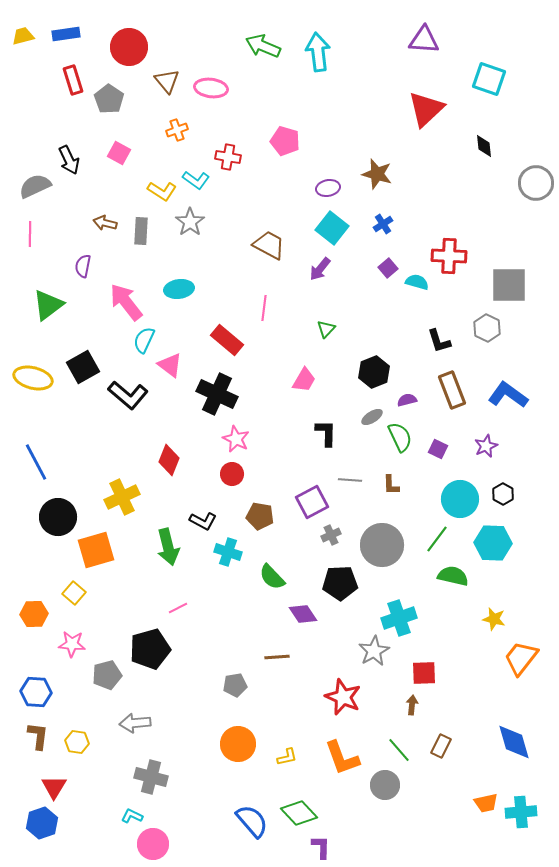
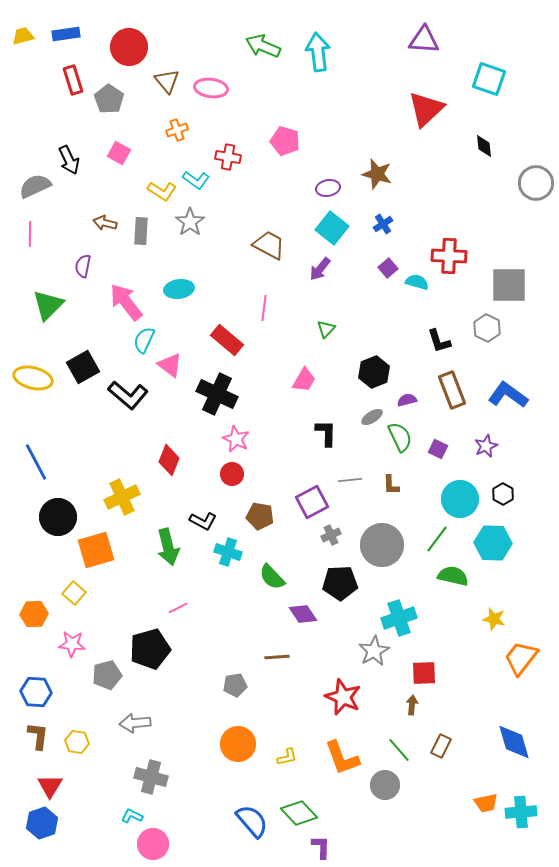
green triangle at (48, 305): rotated 8 degrees counterclockwise
gray line at (350, 480): rotated 10 degrees counterclockwise
red triangle at (54, 787): moved 4 px left, 1 px up
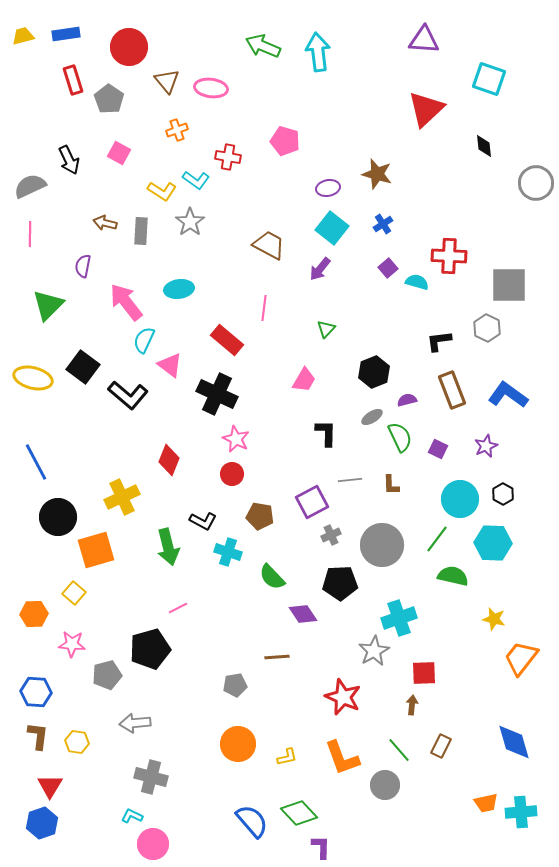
gray semicircle at (35, 186): moved 5 px left
black L-shape at (439, 341): rotated 100 degrees clockwise
black square at (83, 367): rotated 24 degrees counterclockwise
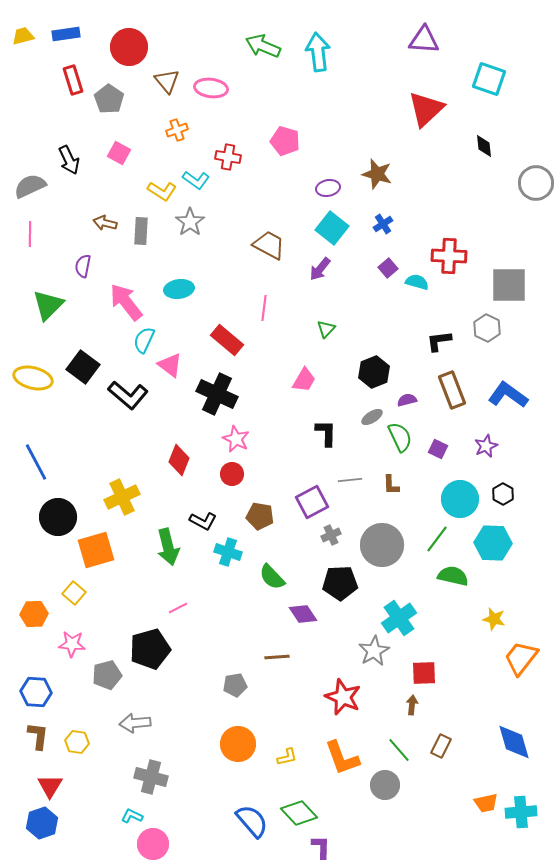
red diamond at (169, 460): moved 10 px right
cyan cross at (399, 618): rotated 16 degrees counterclockwise
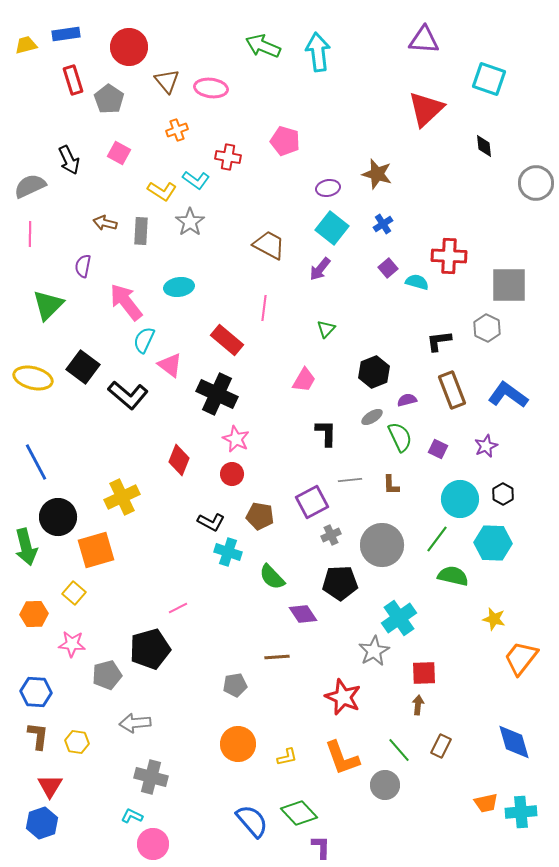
yellow trapezoid at (23, 36): moved 3 px right, 9 px down
cyan ellipse at (179, 289): moved 2 px up
black L-shape at (203, 521): moved 8 px right, 1 px down
green arrow at (168, 547): moved 142 px left
brown arrow at (412, 705): moved 6 px right
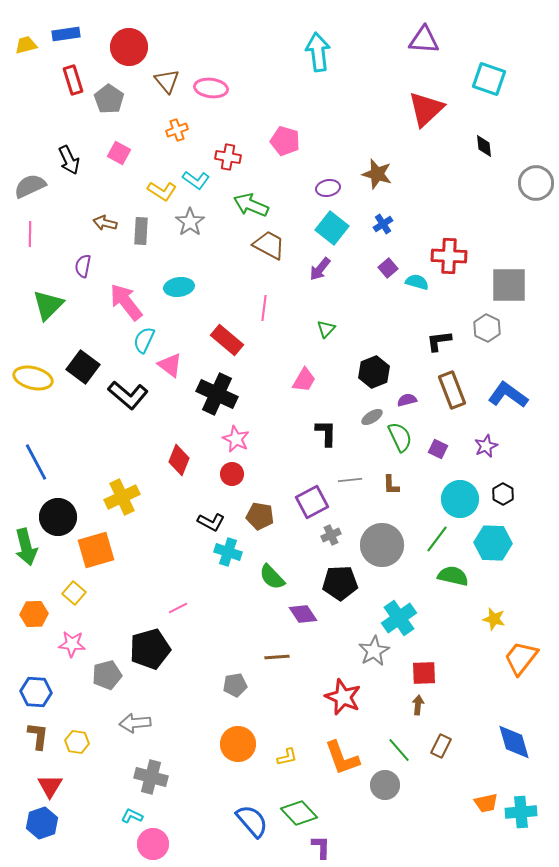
green arrow at (263, 46): moved 12 px left, 159 px down
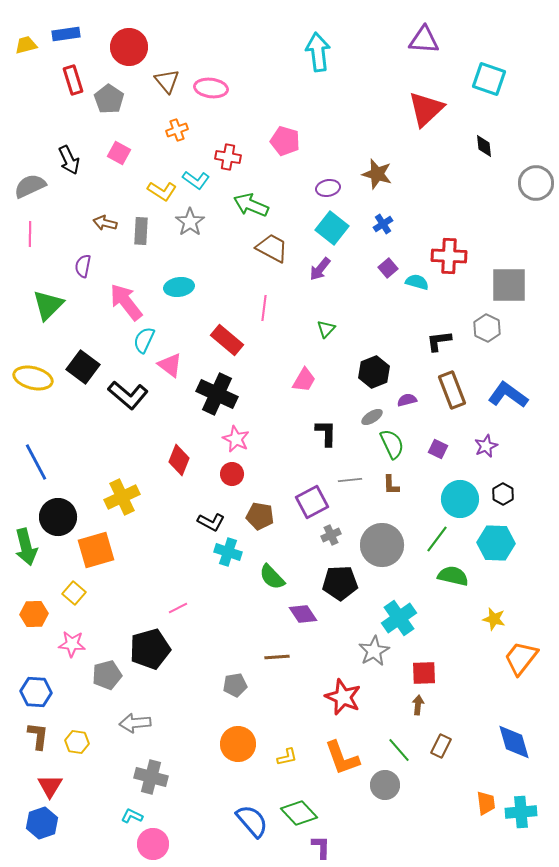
brown trapezoid at (269, 245): moved 3 px right, 3 px down
green semicircle at (400, 437): moved 8 px left, 7 px down
cyan hexagon at (493, 543): moved 3 px right
orange trapezoid at (486, 803): rotated 85 degrees counterclockwise
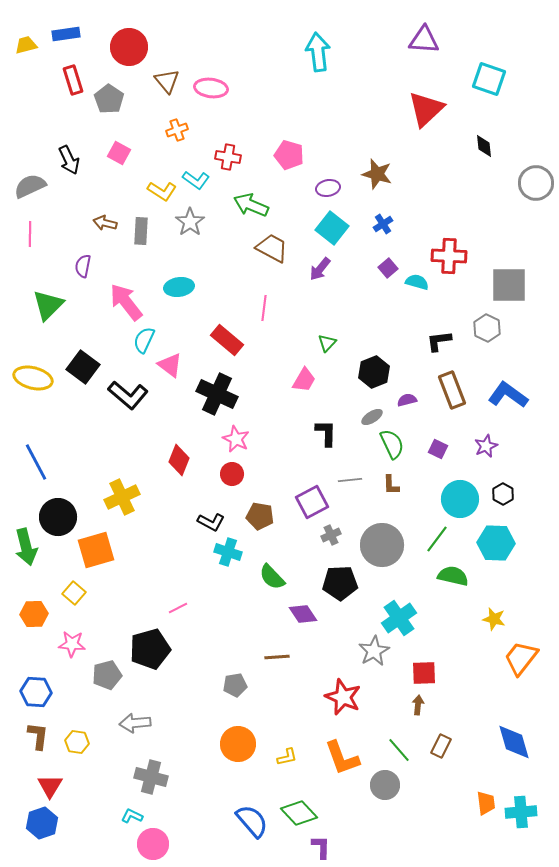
pink pentagon at (285, 141): moved 4 px right, 14 px down
green triangle at (326, 329): moved 1 px right, 14 px down
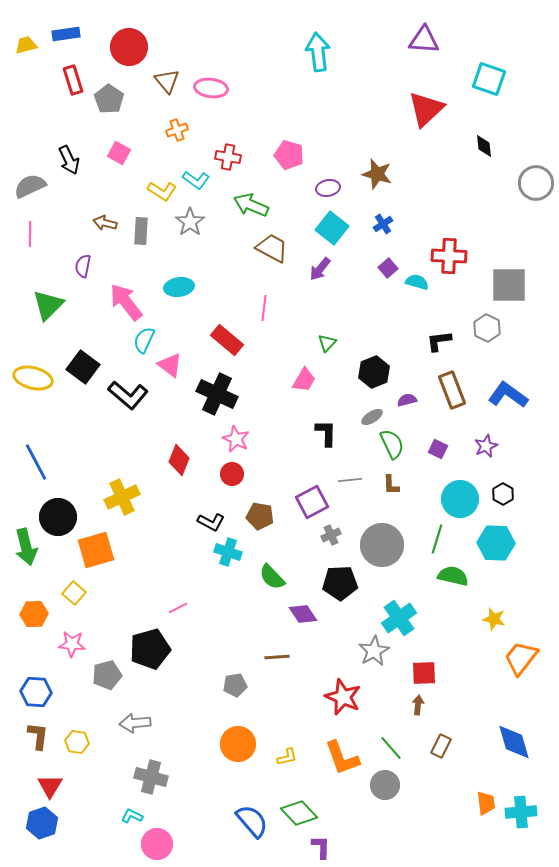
green line at (437, 539): rotated 20 degrees counterclockwise
green line at (399, 750): moved 8 px left, 2 px up
pink circle at (153, 844): moved 4 px right
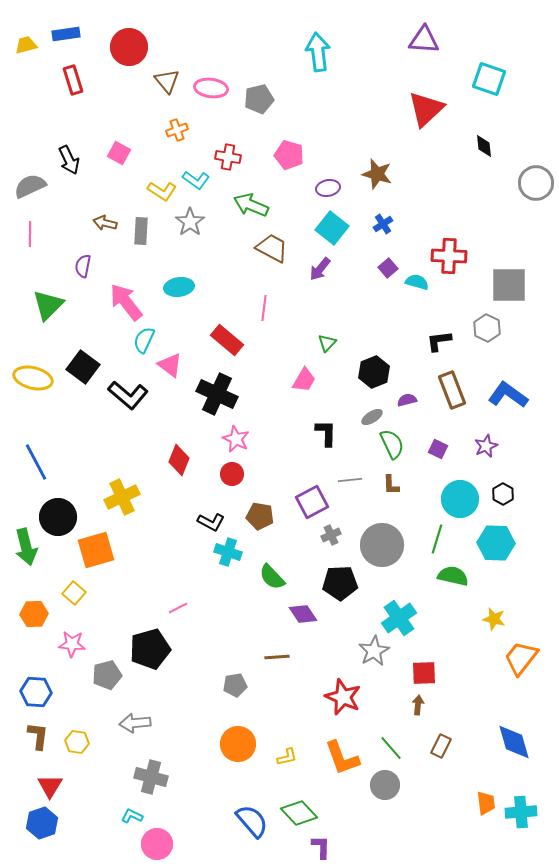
gray pentagon at (109, 99): moved 150 px right; rotated 24 degrees clockwise
